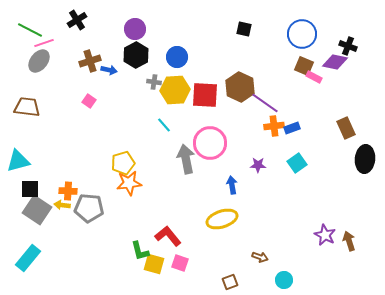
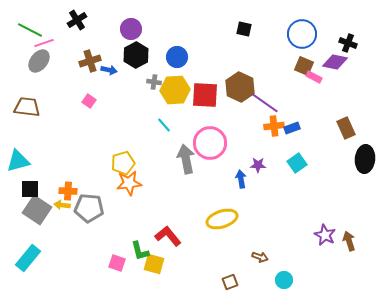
purple circle at (135, 29): moved 4 px left
black cross at (348, 46): moved 3 px up
blue arrow at (232, 185): moved 9 px right, 6 px up
pink square at (180, 263): moved 63 px left
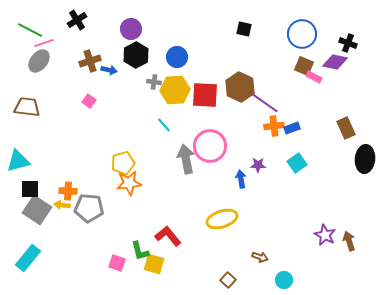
pink circle at (210, 143): moved 3 px down
brown square at (230, 282): moved 2 px left, 2 px up; rotated 28 degrees counterclockwise
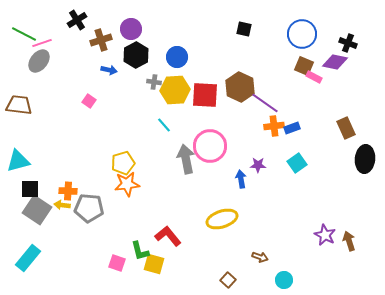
green line at (30, 30): moved 6 px left, 4 px down
pink line at (44, 43): moved 2 px left
brown cross at (90, 61): moved 11 px right, 21 px up
brown trapezoid at (27, 107): moved 8 px left, 2 px up
orange star at (129, 183): moved 2 px left, 1 px down
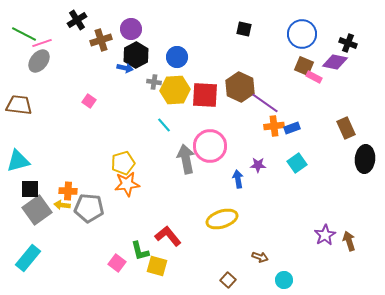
blue arrow at (109, 70): moved 16 px right, 2 px up
blue arrow at (241, 179): moved 3 px left
gray square at (37, 210): rotated 20 degrees clockwise
purple star at (325, 235): rotated 15 degrees clockwise
pink square at (117, 263): rotated 18 degrees clockwise
yellow square at (154, 264): moved 3 px right, 2 px down
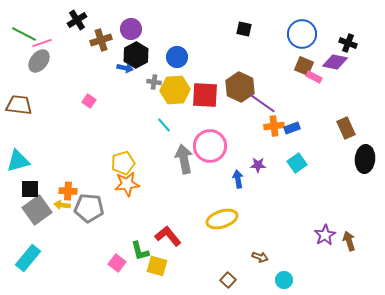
purple line at (265, 103): moved 3 px left
gray arrow at (186, 159): moved 2 px left
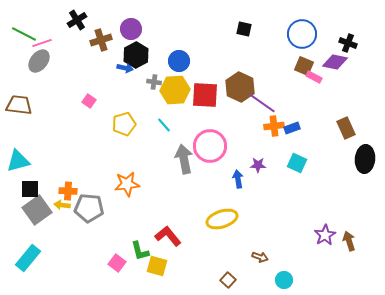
blue circle at (177, 57): moved 2 px right, 4 px down
yellow pentagon at (123, 163): moved 1 px right, 39 px up
cyan square at (297, 163): rotated 30 degrees counterclockwise
